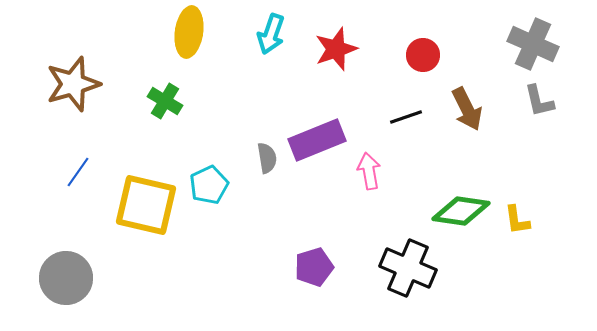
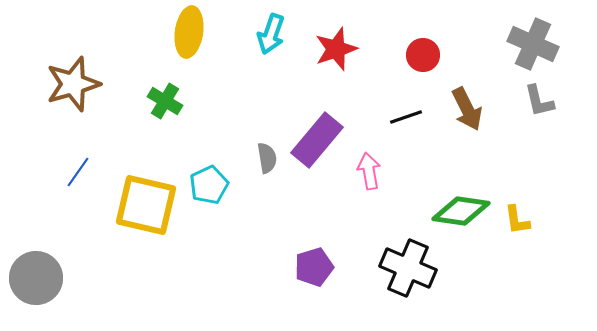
purple rectangle: rotated 28 degrees counterclockwise
gray circle: moved 30 px left
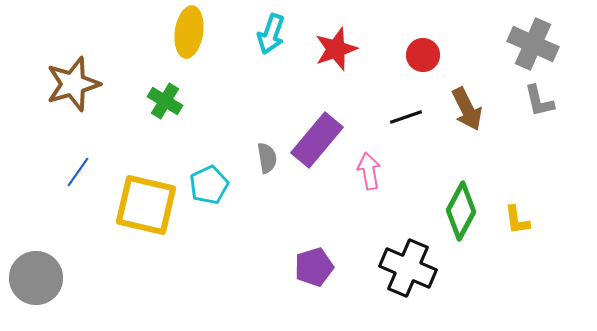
green diamond: rotated 70 degrees counterclockwise
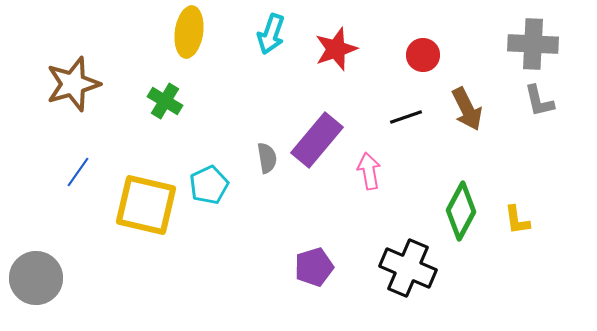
gray cross: rotated 21 degrees counterclockwise
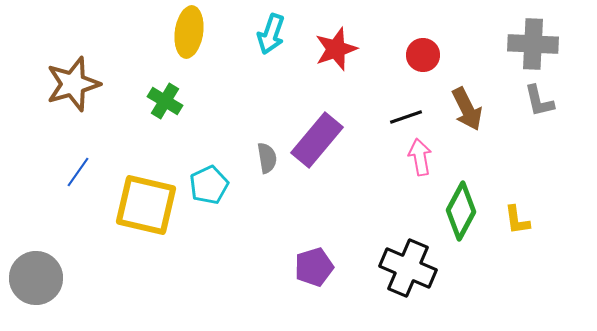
pink arrow: moved 51 px right, 14 px up
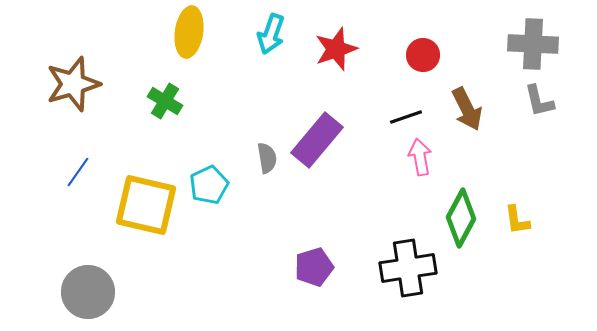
green diamond: moved 7 px down
black cross: rotated 32 degrees counterclockwise
gray circle: moved 52 px right, 14 px down
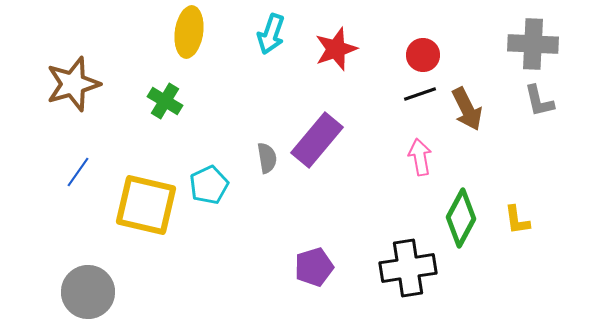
black line: moved 14 px right, 23 px up
